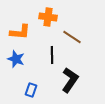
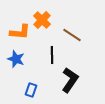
orange cross: moved 6 px left, 3 px down; rotated 36 degrees clockwise
brown line: moved 2 px up
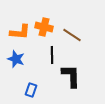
orange cross: moved 2 px right, 7 px down; rotated 30 degrees counterclockwise
black L-shape: moved 1 px right, 4 px up; rotated 35 degrees counterclockwise
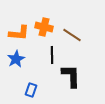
orange L-shape: moved 1 px left, 1 px down
blue star: rotated 24 degrees clockwise
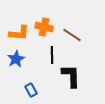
blue rectangle: rotated 48 degrees counterclockwise
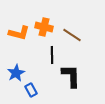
orange L-shape: rotated 10 degrees clockwise
blue star: moved 14 px down
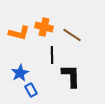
blue star: moved 4 px right
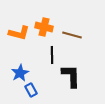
brown line: rotated 18 degrees counterclockwise
